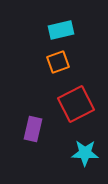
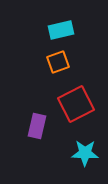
purple rectangle: moved 4 px right, 3 px up
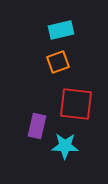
red square: rotated 33 degrees clockwise
cyan star: moved 20 px left, 7 px up
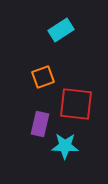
cyan rectangle: rotated 20 degrees counterclockwise
orange square: moved 15 px left, 15 px down
purple rectangle: moved 3 px right, 2 px up
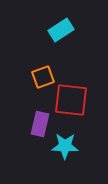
red square: moved 5 px left, 4 px up
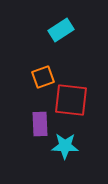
purple rectangle: rotated 15 degrees counterclockwise
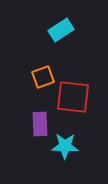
red square: moved 2 px right, 3 px up
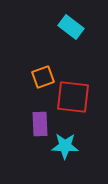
cyan rectangle: moved 10 px right, 3 px up; rotated 70 degrees clockwise
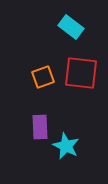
red square: moved 8 px right, 24 px up
purple rectangle: moved 3 px down
cyan star: moved 1 px right; rotated 24 degrees clockwise
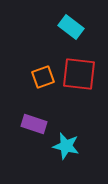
red square: moved 2 px left, 1 px down
purple rectangle: moved 6 px left, 3 px up; rotated 70 degrees counterclockwise
cyan star: rotated 12 degrees counterclockwise
